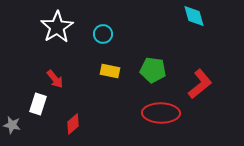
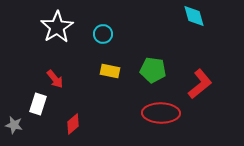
gray star: moved 2 px right
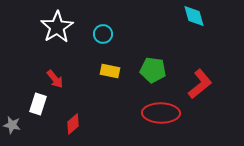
gray star: moved 2 px left
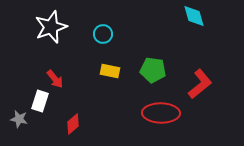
white star: moved 6 px left; rotated 12 degrees clockwise
white rectangle: moved 2 px right, 3 px up
gray star: moved 7 px right, 6 px up
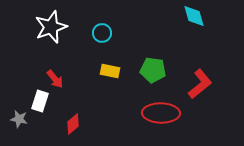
cyan circle: moved 1 px left, 1 px up
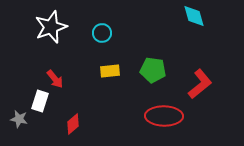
yellow rectangle: rotated 18 degrees counterclockwise
red ellipse: moved 3 px right, 3 px down
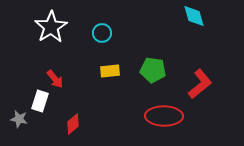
white star: rotated 12 degrees counterclockwise
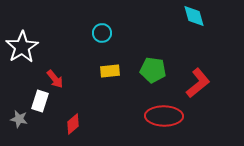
white star: moved 29 px left, 20 px down
red L-shape: moved 2 px left, 1 px up
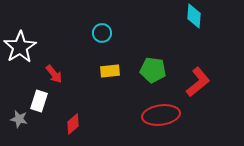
cyan diamond: rotated 20 degrees clockwise
white star: moved 2 px left
red arrow: moved 1 px left, 5 px up
red L-shape: moved 1 px up
white rectangle: moved 1 px left
red ellipse: moved 3 px left, 1 px up; rotated 9 degrees counterclockwise
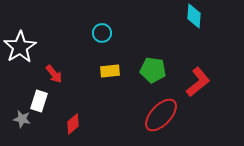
red ellipse: rotated 39 degrees counterclockwise
gray star: moved 3 px right
